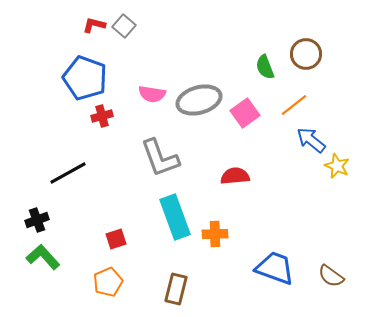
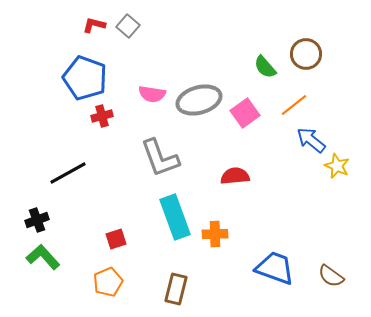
gray square: moved 4 px right
green semicircle: rotated 20 degrees counterclockwise
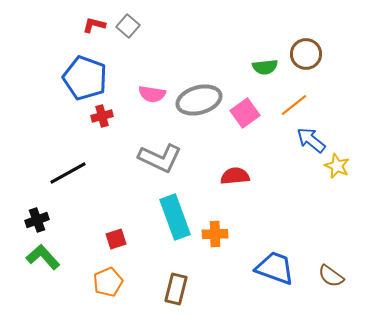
green semicircle: rotated 55 degrees counterclockwise
gray L-shape: rotated 45 degrees counterclockwise
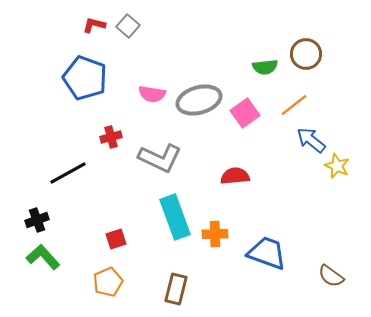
red cross: moved 9 px right, 21 px down
blue trapezoid: moved 8 px left, 15 px up
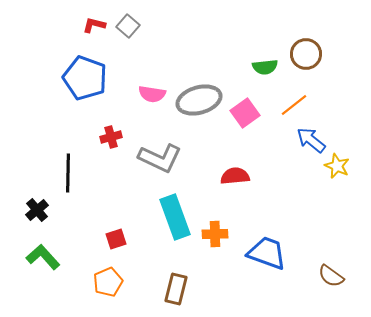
black line: rotated 60 degrees counterclockwise
black cross: moved 10 px up; rotated 20 degrees counterclockwise
